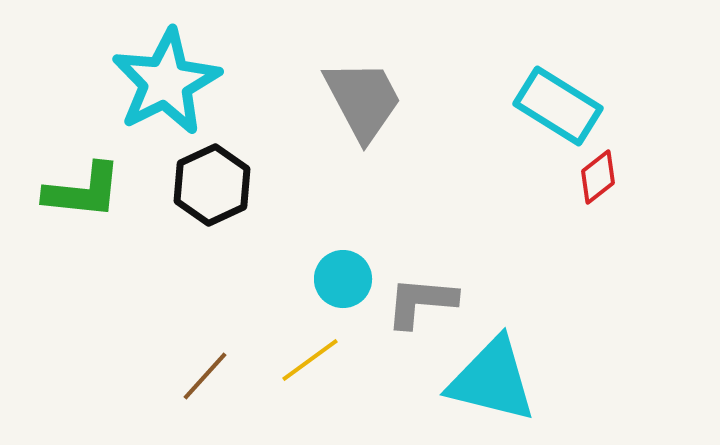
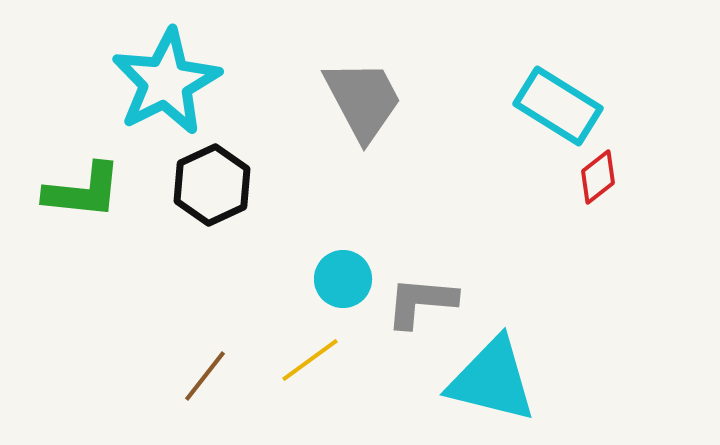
brown line: rotated 4 degrees counterclockwise
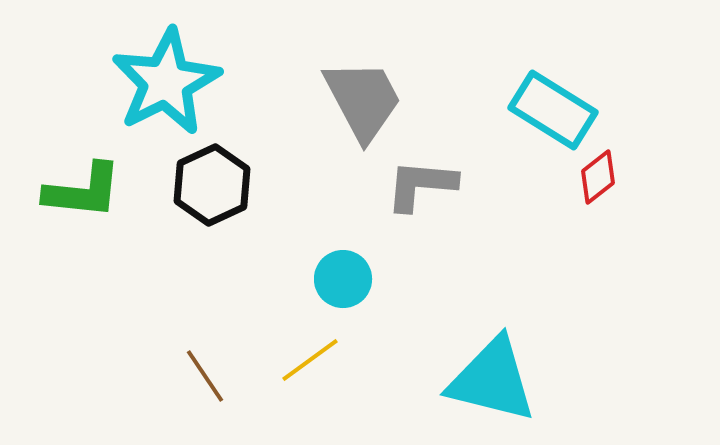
cyan rectangle: moved 5 px left, 4 px down
gray L-shape: moved 117 px up
brown line: rotated 72 degrees counterclockwise
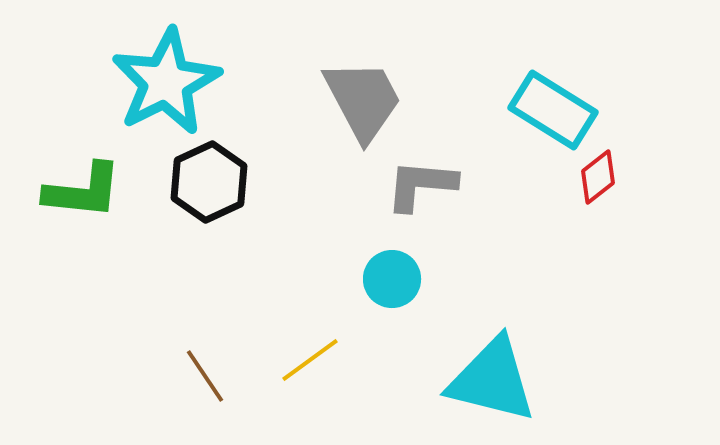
black hexagon: moved 3 px left, 3 px up
cyan circle: moved 49 px right
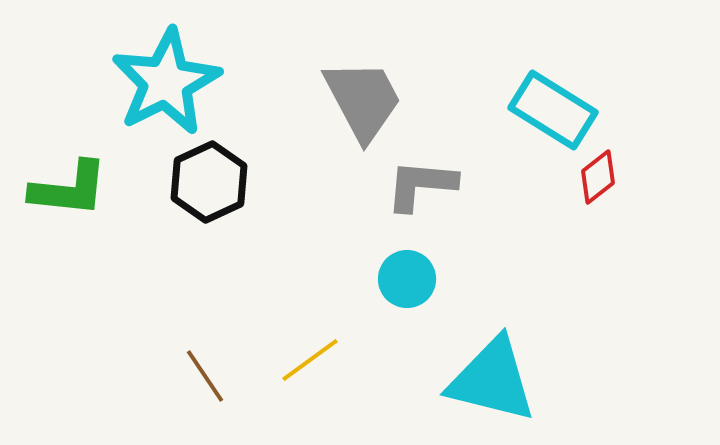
green L-shape: moved 14 px left, 2 px up
cyan circle: moved 15 px right
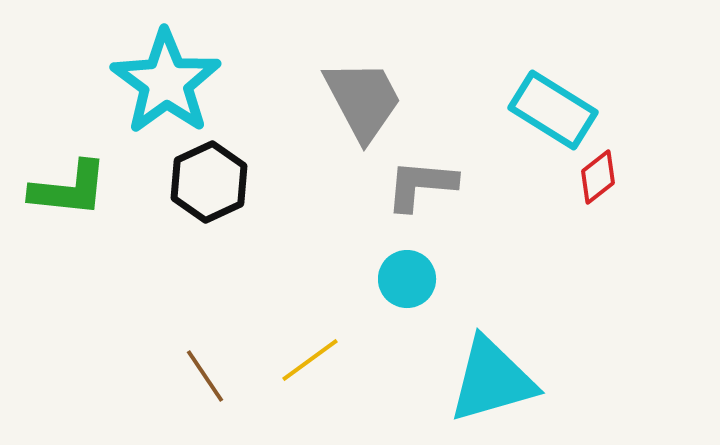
cyan star: rotated 9 degrees counterclockwise
cyan triangle: rotated 30 degrees counterclockwise
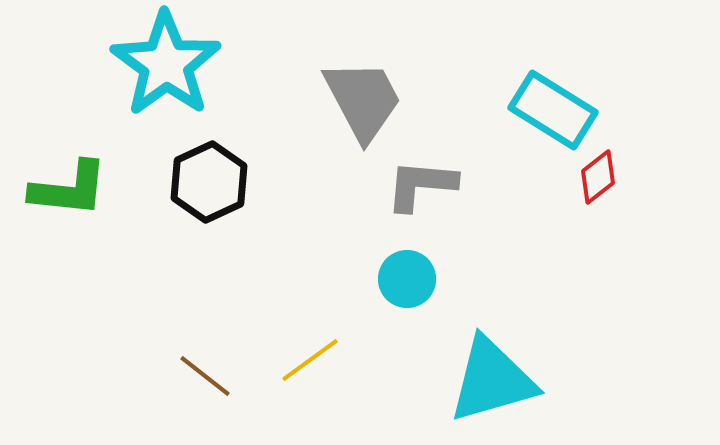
cyan star: moved 18 px up
brown line: rotated 18 degrees counterclockwise
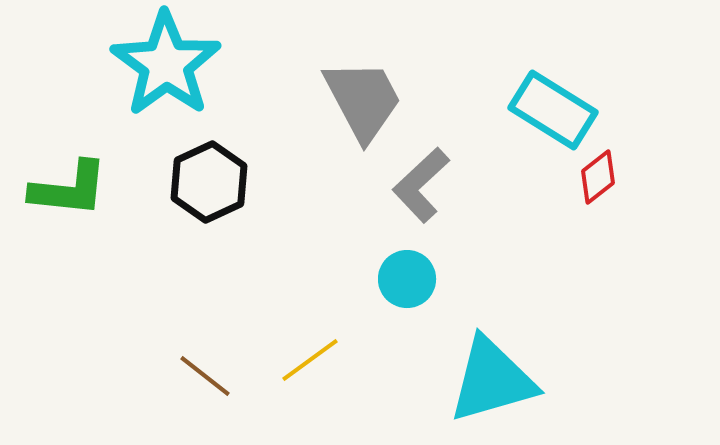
gray L-shape: rotated 48 degrees counterclockwise
